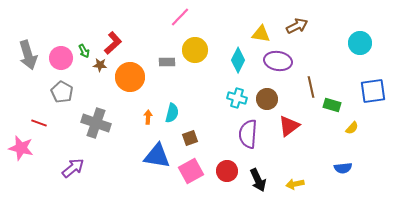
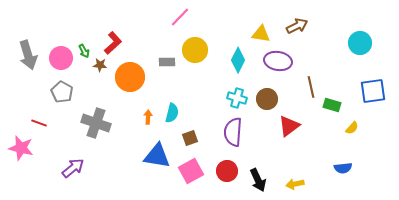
purple semicircle: moved 15 px left, 2 px up
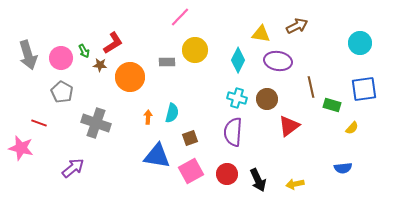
red L-shape: rotated 10 degrees clockwise
blue square: moved 9 px left, 2 px up
red circle: moved 3 px down
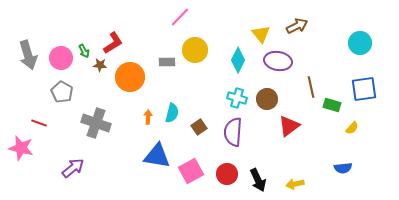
yellow triangle: rotated 42 degrees clockwise
brown square: moved 9 px right, 11 px up; rotated 14 degrees counterclockwise
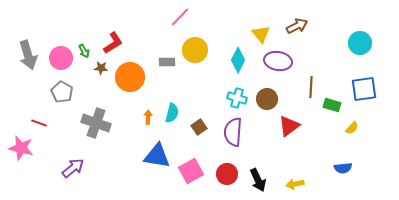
brown star: moved 1 px right, 3 px down
brown line: rotated 15 degrees clockwise
